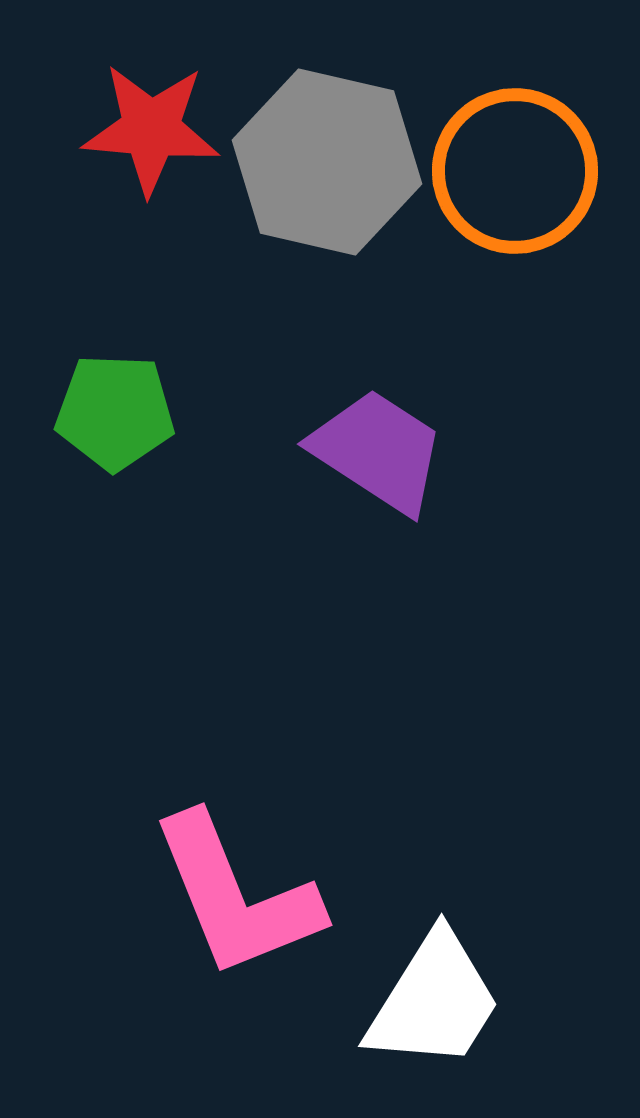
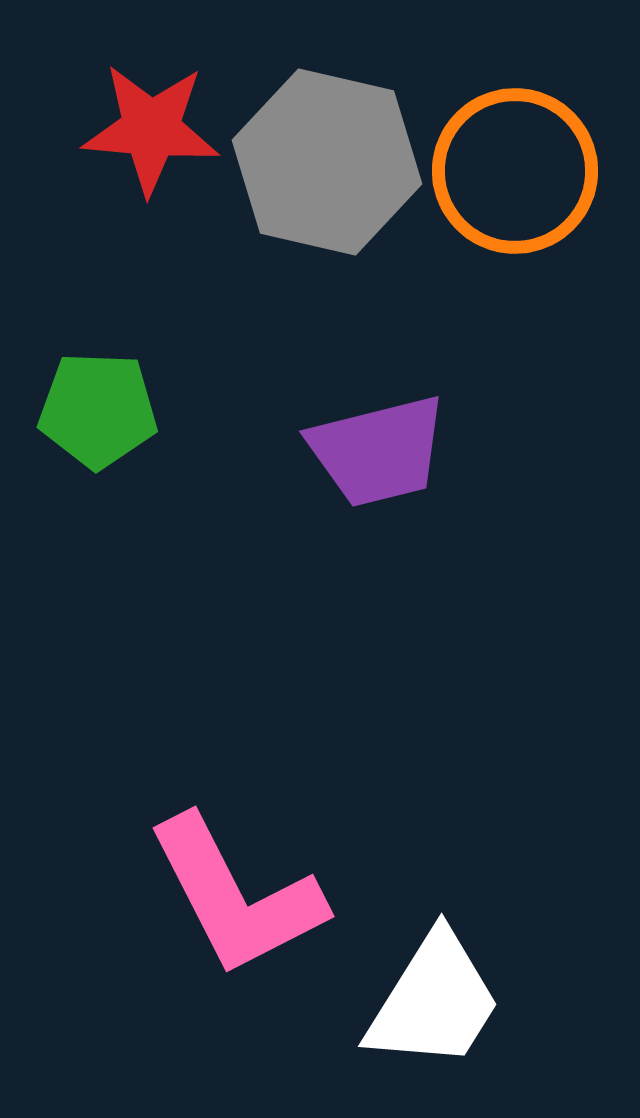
green pentagon: moved 17 px left, 2 px up
purple trapezoid: rotated 133 degrees clockwise
pink L-shape: rotated 5 degrees counterclockwise
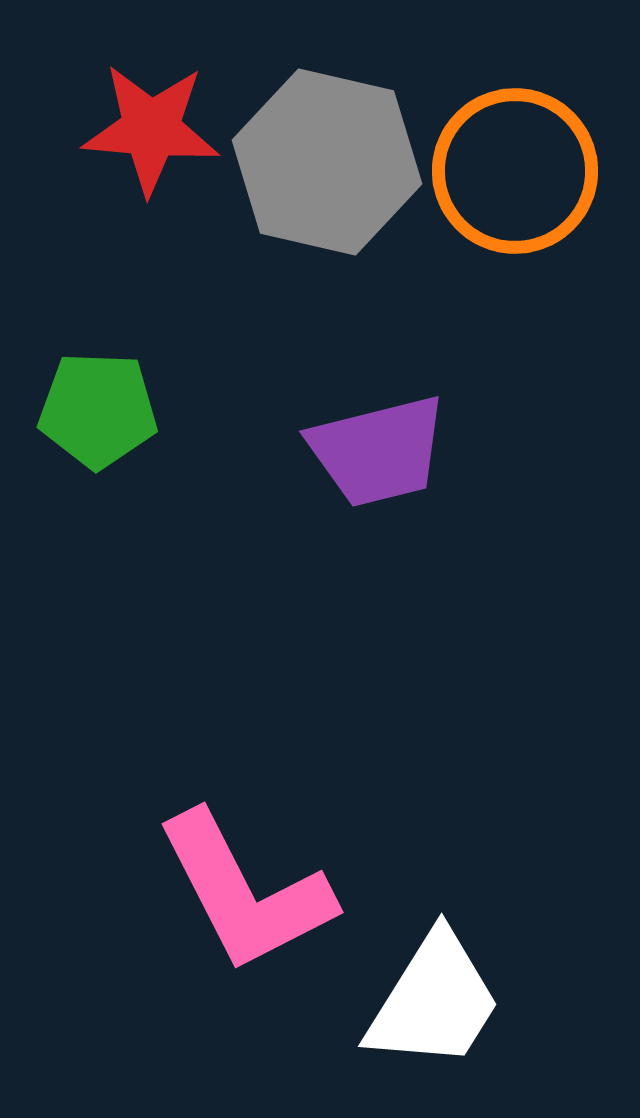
pink L-shape: moved 9 px right, 4 px up
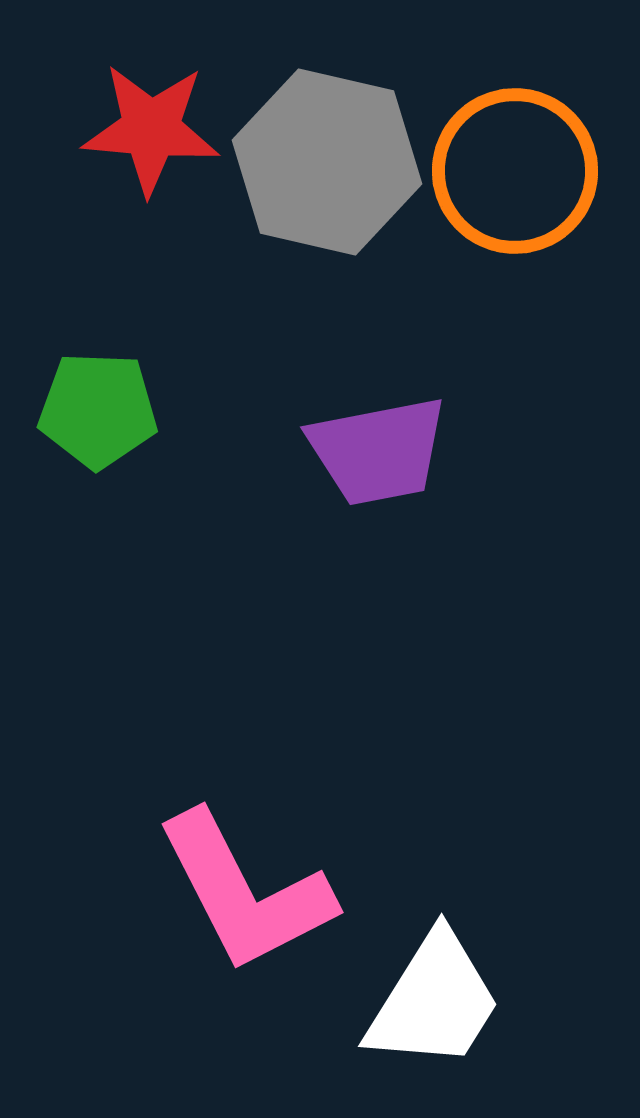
purple trapezoid: rotated 3 degrees clockwise
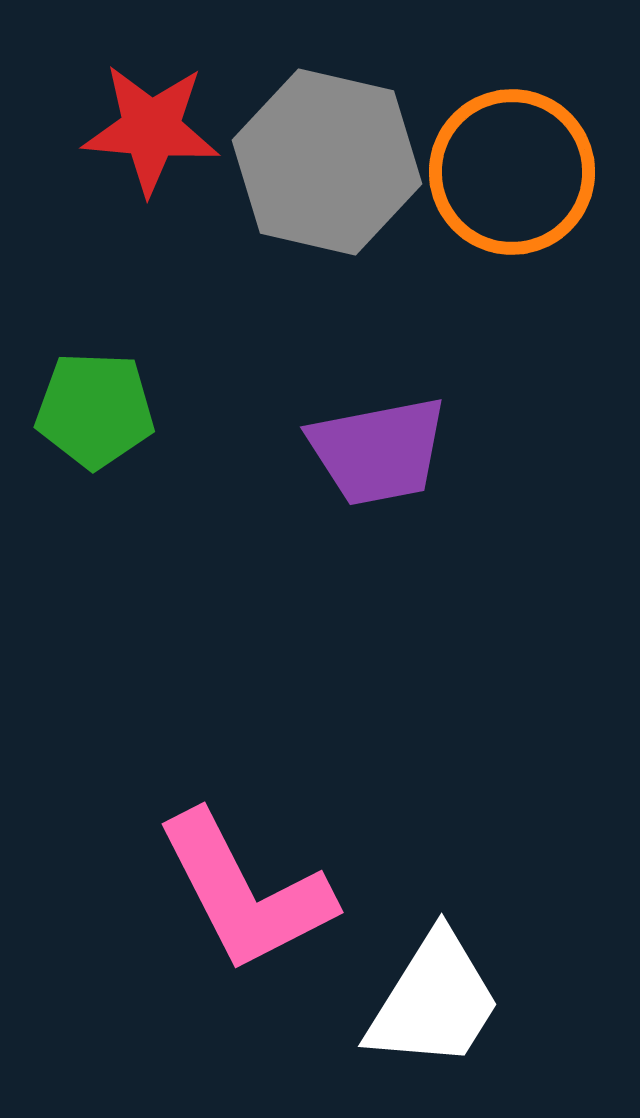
orange circle: moved 3 px left, 1 px down
green pentagon: moved 3 px left
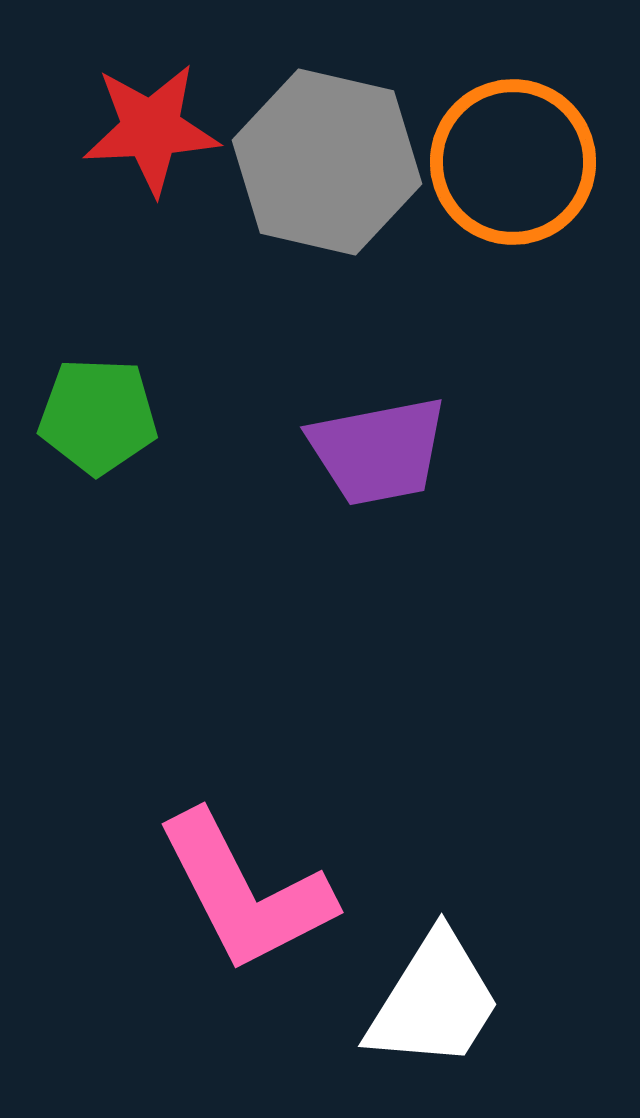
red star: rotated 8 degrees counterclockwise
orange circle: moved 1 px right, 10 px up
green pentagon: moved 3 px right, 6 px down
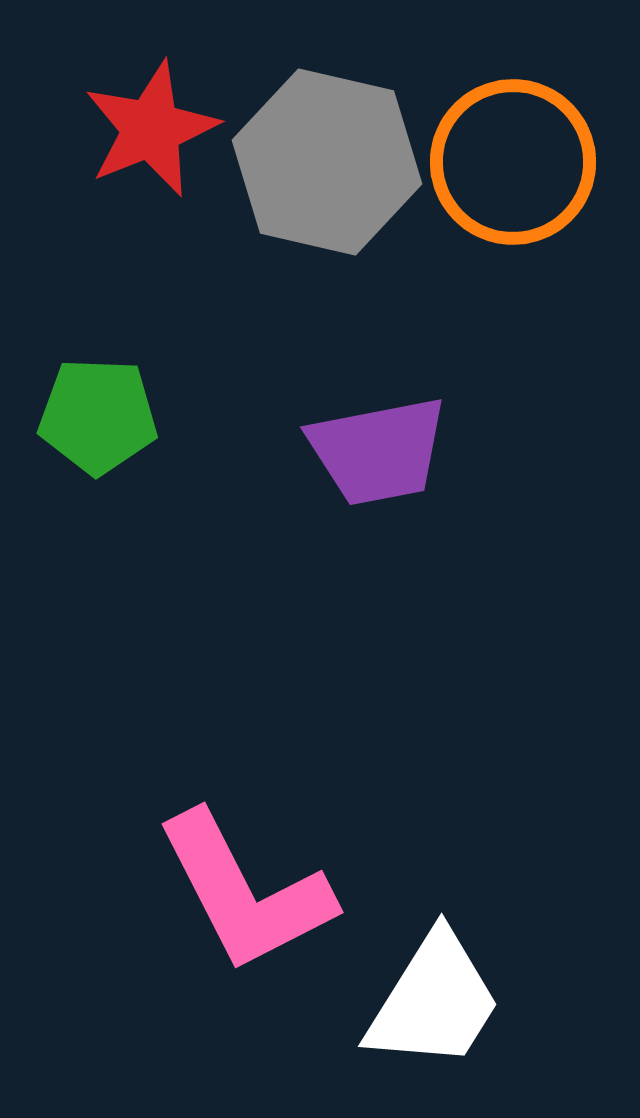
red star: rotated 19 degrees counterclockwise
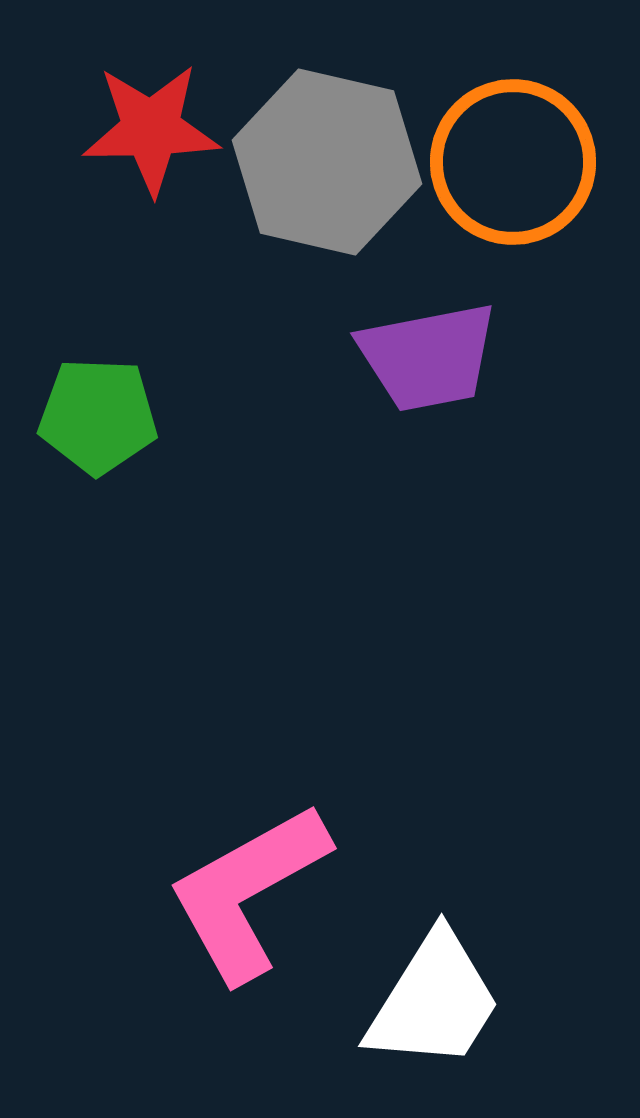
red star: rotated 21 degrees clockwise
purple trapezoid: moved 50 px right, 94 px up
pink L-shape: moved 3 px right; rotated 88 degrees clockwise
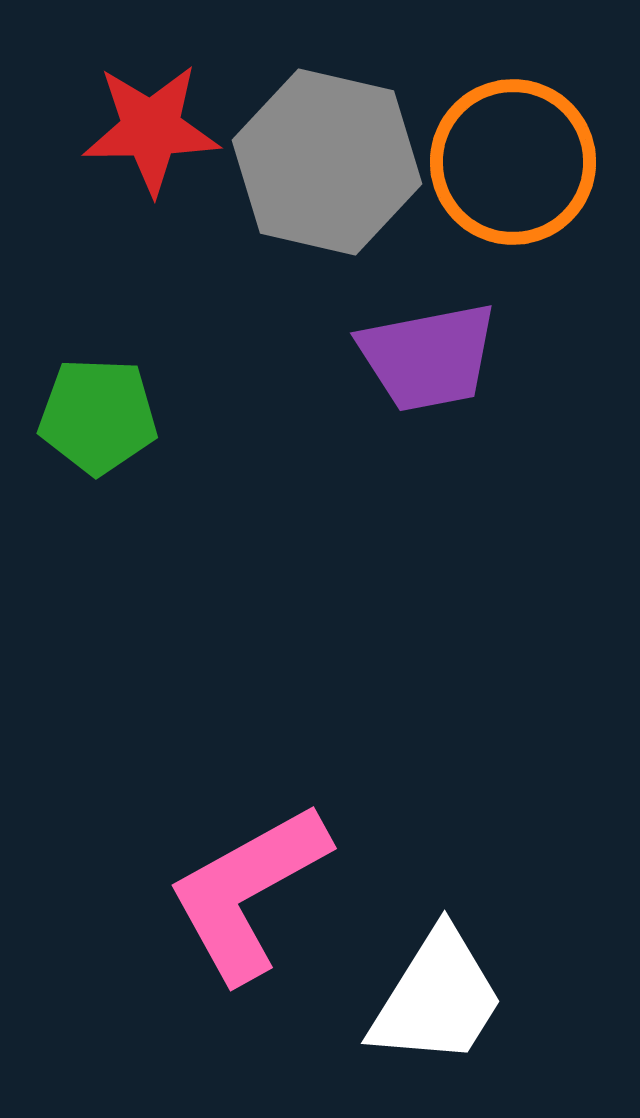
white trapezoid: moved 3 px right, 3 px up
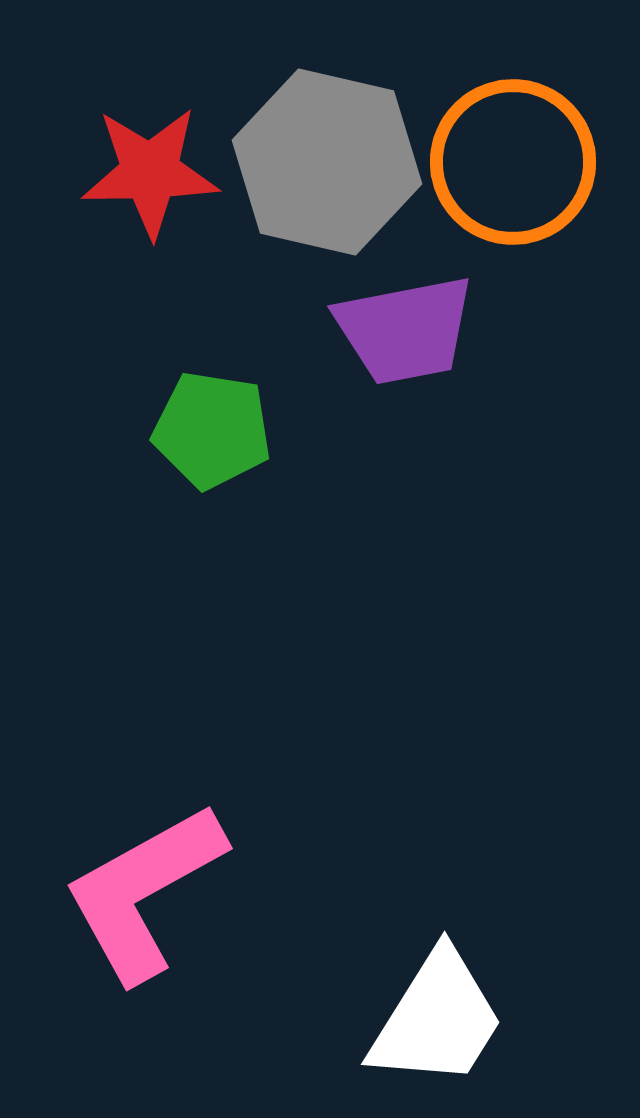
red star: moved 1 px left, 43 px down
purple trapezoid: moved 23 px left, 27 px up
green pentagon: moved 114 px right, 14 px down; rotated 7 degrees clockwise
pink L-shape: moved 104 px left
white trapezoid: moved 21 px down
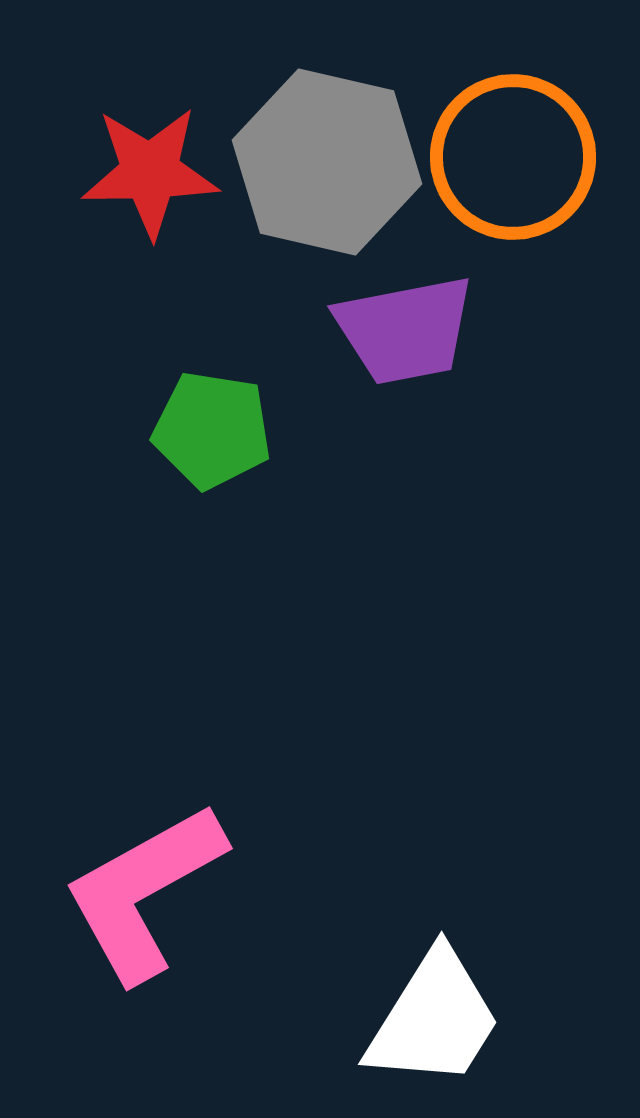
orange circle: moved 5 px up
white trapezoid: moved 3 px left
